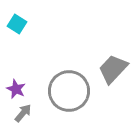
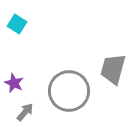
gray trapezoid: rotated 28 degrees counterclockwise
purple star: moved 2 px left, 6 px up
gray arrow: moved 2 px right, 1 px up
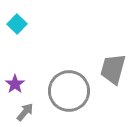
cyan square: rotated 12 degrees clockwise
purple star: moved 1 px right, 1 px down; rotated 12 degrees clockwise
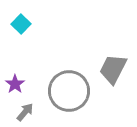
cyan square: moved 4 px right
gray trapezoid: rotated 12 degrees clockwise
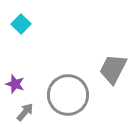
purple star: rotated 18 degrees counterclockwise
gray circle: moved 1 px left, 4 px down
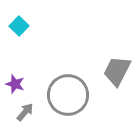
cyan square: moved 2 px left, 2 px down
gray trapezoid: moved 4 px right, 2 px down
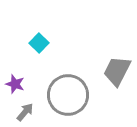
cyan square: moved 20 px right, 17 px down
